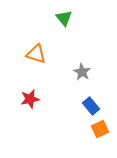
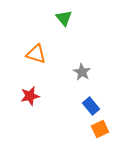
red star: moved 3 px up
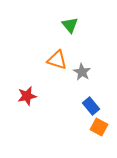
green triangle: moved 6 px right, 7 px down
orange triangle: moved 21 px right, 6 px down
red star: moved 3 px left
orange square: moved 1 px left, 2 px up; rotated 36 degrees counterclockwise
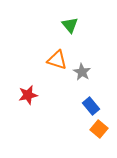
red star: moved 1 px right, 1 px up
orange square: moved 2 px down; rotated 12 degrees clockwise
